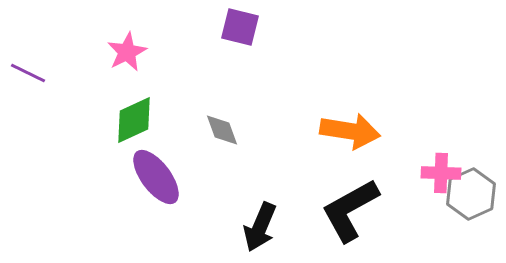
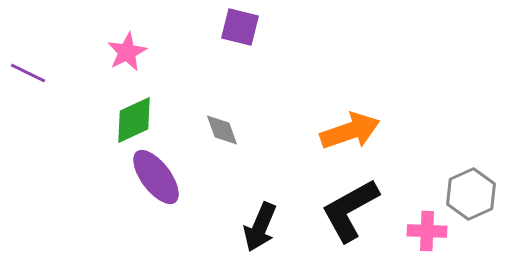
orange arrow: rotated 28 degrees counterclockwise
pink cross: moved 14 px left, 58 px down
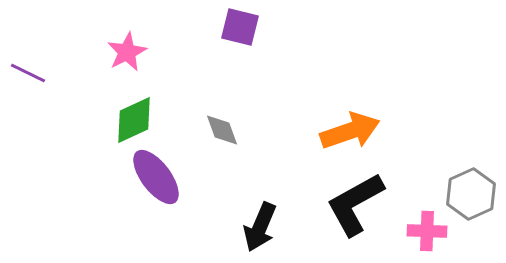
black L-shape: moved 5 px right, 6 px up
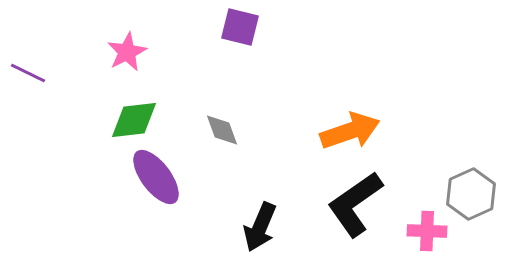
green diamond: rotated 18 degrees clockwise
black L-shape: rotated 6 degrees counterclockwise
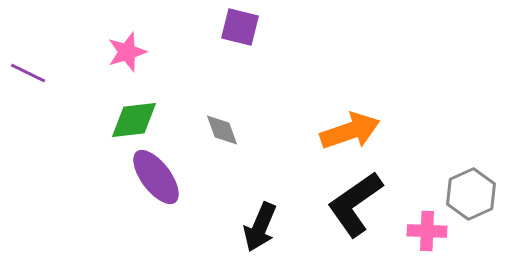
pink star: rotated 9 degrees clockwise
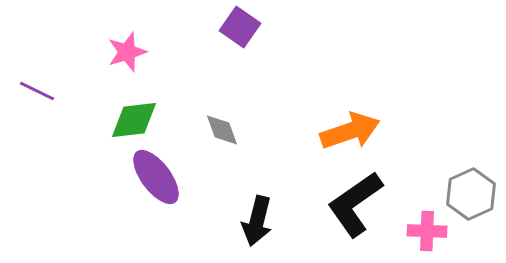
purple square: rotated 21 degrees clockwise
purple line: moved 9 px right, 18 px down
black arrow: moved 3 px left, 6 px up; rotated 9 degrees counterclockwise
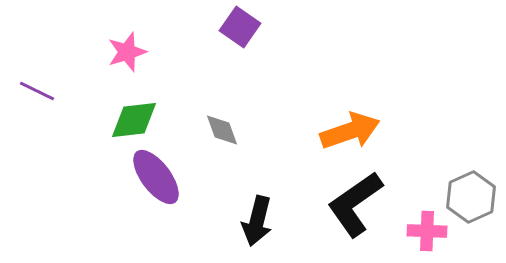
gray hexagon: moved 3 px down
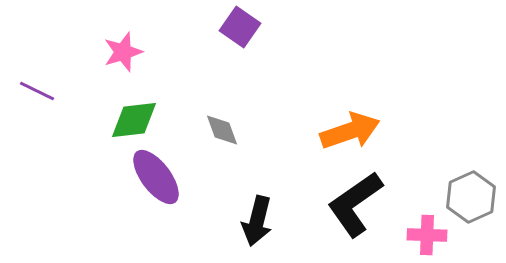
pink star: moved 4 px left
pink cross: moved 4 px down
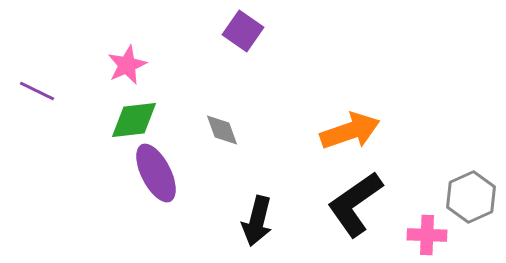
purple square: moved 3 px right, 4 px down
pink star: moved 4 px right, 13 px down; rotated 6 degrees counterclockwise
purple ellipse: moved 4 px up; rotated 10 degrees clockwise
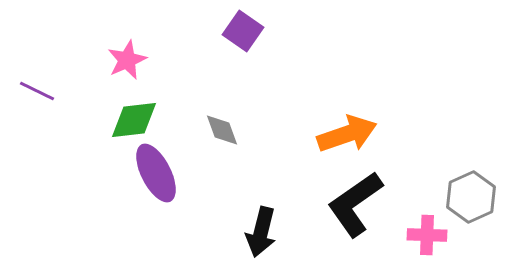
pink star: moved 5 px up
orange arrow: moved 3 px left, 3 px down
black arrow: moved 4 px right, 11 px down
